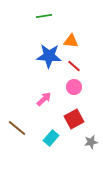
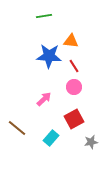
red line: rotated 16 degrees clockwise
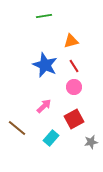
orange triangle: rotated 21 degrees counterclockwise
blue star: moved 4 px left, 9 px down; rotated 20 degrees clockwise
pink arrow: moved 7 px down
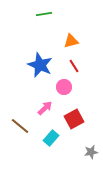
green line: moved 2 px up
blue star: moved 5 px left
pink circle: moved 10 px left
pink arrow: moved 1 px right, 2 px down
brown line: moved 3 px right, 2 px up
gray star: moved 10 px down
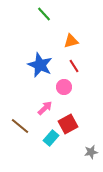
green line: rotated 56 degrees clockwise
red square: moved 6 px left, 5 px down
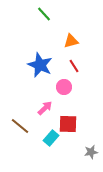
red square: rotated 30 degrees clockwise
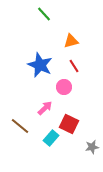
red square: moved 1 px right; rotated 24 degrees clockwise
gray star: moved 1 px right, 5 px up
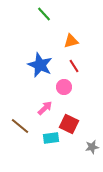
cyan rectangle: rotated 42 degrees clockwise
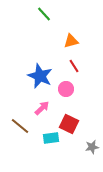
blue star: moved 11 px down
pink circle: moved 2 px right, 2 px down
pink arrow: moved 3 px left
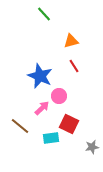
pink circle: moved 7 px left, 7 px down
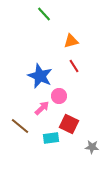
gray star: rotated 16 degrees clockwise
